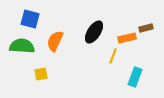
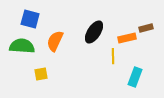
yellow line: rotated 21 degrees counterclockwise
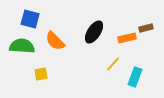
orange semicircle: rotated 70 degrees counterclockwise
yellow line: moved 8 px down; rotated 42 degrees clockwise
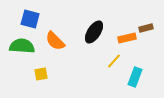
yellow line: moved 1 px right, 3 px up
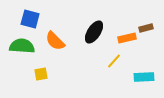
cyan rectangle: moved 9 px right; rotated 66 degrees clockwise
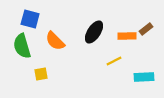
brown rectangle: moved 1 px down; rotated 24 degrees counterclockwise
orange rectangle: moved 2 px up; rotated 12 degrees clockwise
green semicircle: rotated 110 degrees counterclockwise
yellow line: rotated 21 degrees clockwise
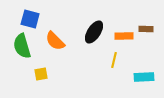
brown rectangle: rotated 40 degrees clockwise
orange rectangle: moved 3 px left
yellow line: moved 1 px up; rotated 49 degrees counterclockwise
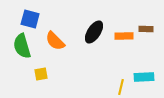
yellow line: moved 7 px right, 27 px down
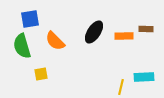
blue square: rotated 24 degrees counterclockwise
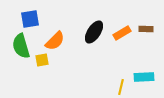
orange rectangle: moved 2 px left, 3 px up; rotated 30 degrees counterclockwise
orange semicircle: rotated 90 degrees counterclockwise
green semicircle: moved 1 px left
yellow square: moved 1 px right, 14 px up
